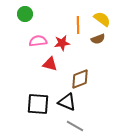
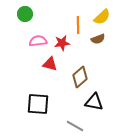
yellow semicircle: moved 2 px up; rotated 102 degrees clockwise
brown diamond: moved 2 px up; rotated 20 degrees counterclockwise
black triangle: moved 27 px right; rotated 12 degrees counterclockwise
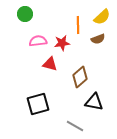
black square: rotated 20 degrees counterclockwise
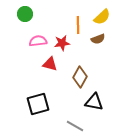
brown diamond: rotated 20 degrees counterclockwise
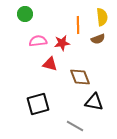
yellow semicircle: rotated 54 degrees counterclockwise
brown diamond: rotated 50 degrees counterclockwise
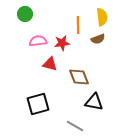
brown diamond: moved 1 px left
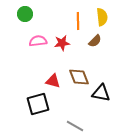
orange line: moved 4 px up
brown semicircle: moved 3 px left, 2 px down; rotated 24 degrees counterclockwise
red triangle: moved 3 px right, 17 px down
black triangle: moved 7 px right, 9 px up
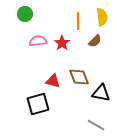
red star: rotated 28 degrees counterclockwise
gray line: moved 21 px right, 1 px up
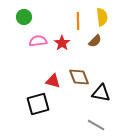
green circle: moved 1 px left, 3 px down
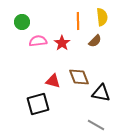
green circle: moved 2 px left, 5 px down
